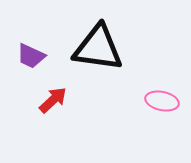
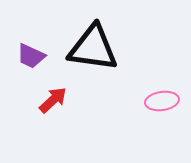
black triangle: moved 5 px left
pink ellipse: rotated 20 degrees counterclockwise
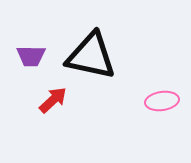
black triangle: moved 2 px left, 8 px down; rotated 4 degrees clockwise
purple trapezoid: rotated 24 degrees counterclockwise
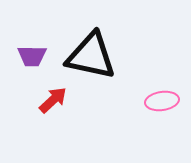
purple trapezoid: moved 1 px right
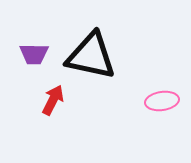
purple trapezoid: moved 2 px right, 2 px up
red arrow: rotated 20 degrees counterclockwise
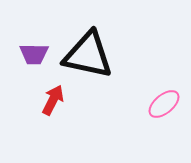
black triangle: moved 3 px left, 1 px up
pink ellipse: moved 2 px right, 3 px down; rotated 32 degrees counterclockwise
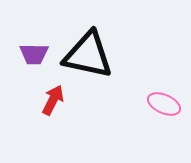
pink ellipse: rotated 64 degrees clockwise
